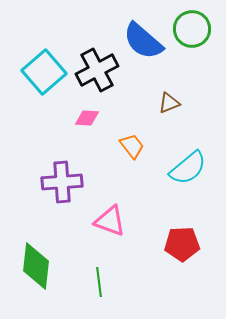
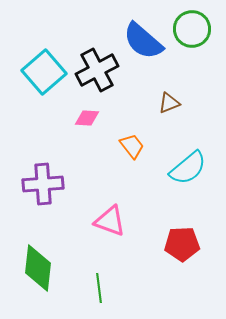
purple cross: moved 19 px left, 2 px down
green diamond: moved 2 px right, 2 px down
green line: moved 6 px down
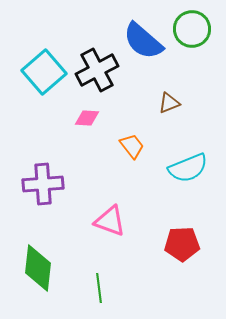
cyan semicircle: rotated 18 degrees clockwise
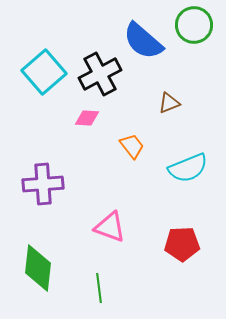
green circle: moved 2 px right, 4 px up
black cross: moved 3 px right, 4 px down
pink triangle: moved 6 px down
